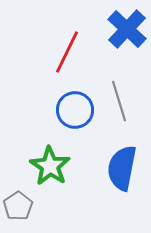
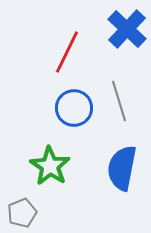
blue circle: moved 1 px left, 2 px up
gray pentagon: moved 4 px right, 7 px down; rotated 12 degrees clockwise
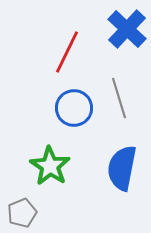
gray line: moved 3 px up
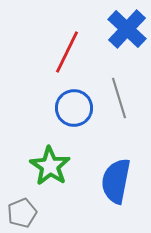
blue semicircle: moved 6 px left, 13 px down
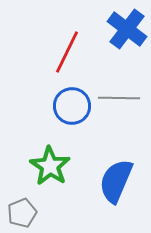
blue cross: rotated 6 degrees counterclockwise
gray line: rotated 72 degrees counterclockwise
blue circle: moved 2 px left, 2 px up
blue semicircle: rotated 12 degrees clockwise
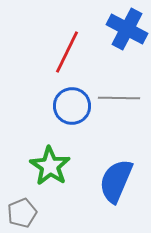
blue cross: rotated 9 degrees counterclockwise
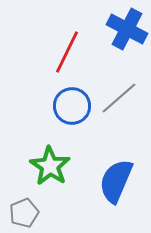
gray line: rotated 42 degrees counterclockwise
gray pentagon: moved 2 px right
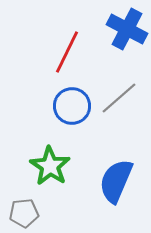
gray pentagon: rotated 16 degrees clockwise
